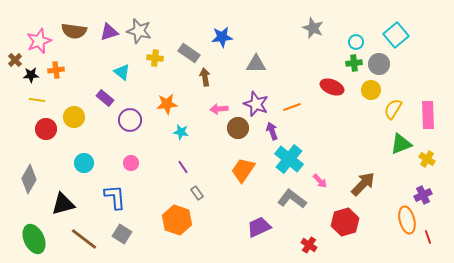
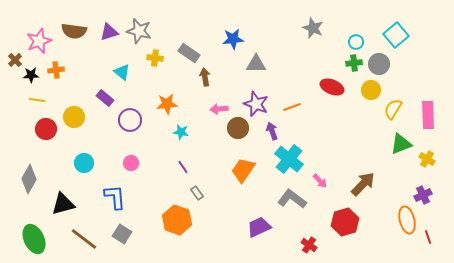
blue star at (222, 37): moved 11 px right, 2 px down
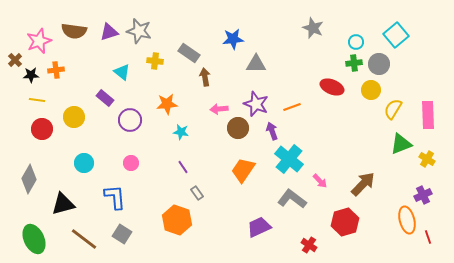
yellow cross at (155, 58): moved 3 px down
red circle at (46, 129): moved 4 px left
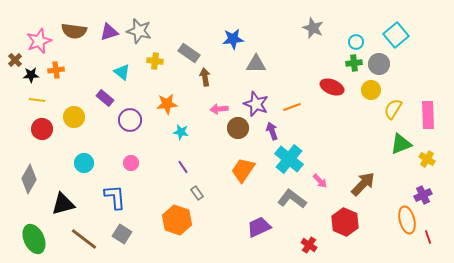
red hexagon at (345, 222): rotated 20 degrees counterclockwise
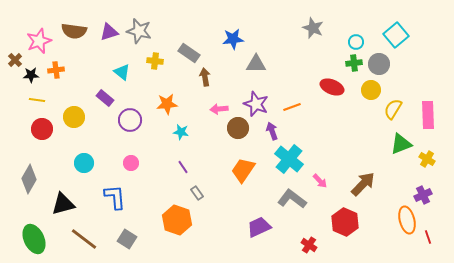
gray square at (122, 234): moved 5 px right, 5 px down
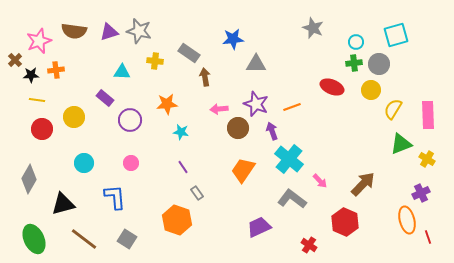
cyan square at (396, 35): rotated 25 degrees clockwise
cyan triangle at (122, 72): rotated 36 degrees counterclockwise
purple cross at (423, 195): moved 2 px left, 2 px up
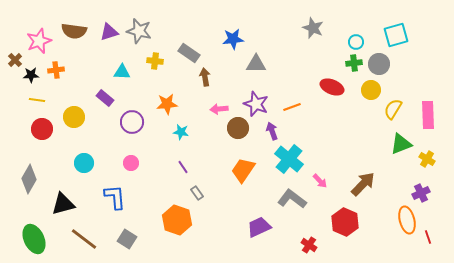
purple circle at (130, 120): moved 2 px right, 2 px down
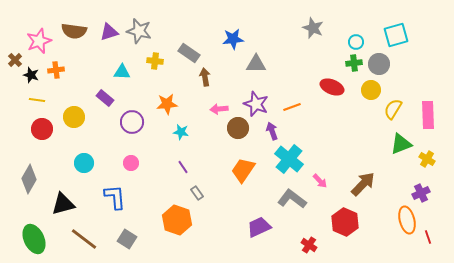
black star at (31, 75): rotated 21 degrees clockwise
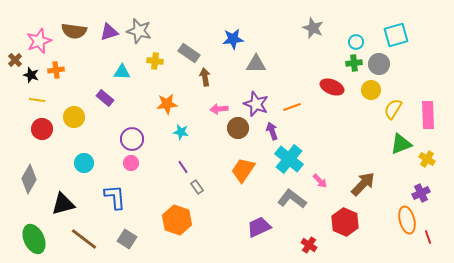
purple circle at (132, 122): moved 17 px down
gray rectangle at (197, 193): moved 6 px up
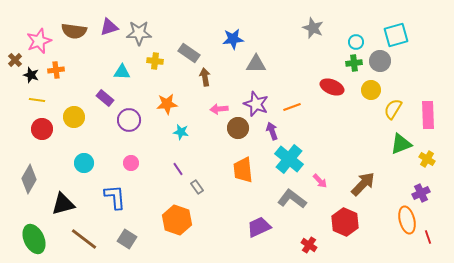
gray star at (139, 31): moved 2 px down; rotated 15 degrees counterclockwise
purple triangle at (109, 32): moved 5 px up
gray circle at (379, 64): moved 1 px right, 3 px up
purple circle at (132, 139): moved 3 px left, 19 px up
purple line at (183, 167): moved 5 px left, 2 px down
orange trapezoid at (243, 170): rotated 40 degrees counterclockwise
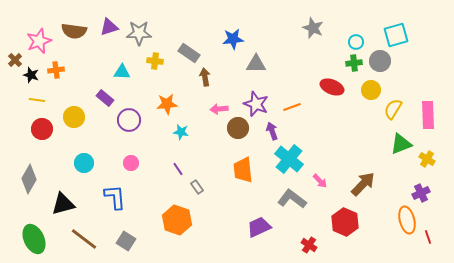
gray square at (127, 239): moved 1 px left, 2 px down
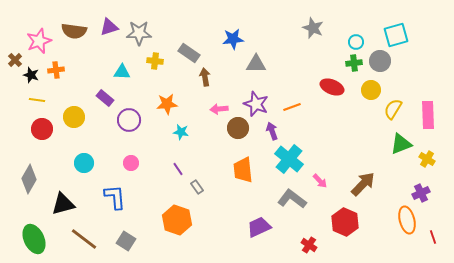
red line at (428, 237): moved 5 px right
